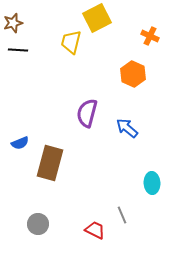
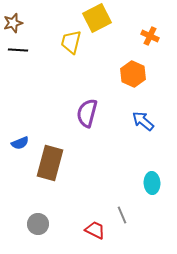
blue arrow: moved 16 px right, 7 px up
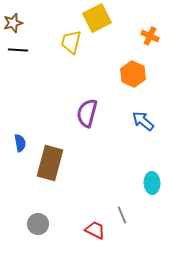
blue semicircle: rotated 78 degrees counterclockwise
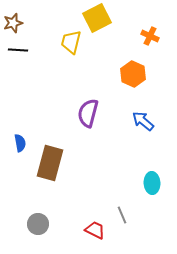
purple semicircle: moved 1 px right
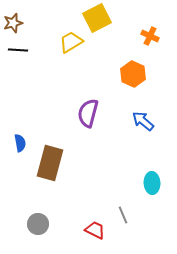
yellow trapezoid: rotated 45 degrees clockwise
gray line: moved 1 px right
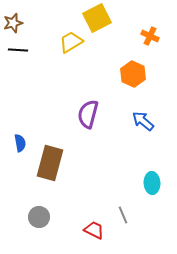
purple semicircle: moved 1 px down
gray circle: moved 1 px right, 7 px up
red trapezoid: moved 1 px left
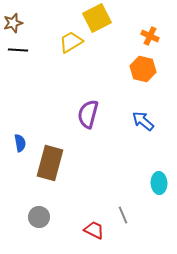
orange hexagon: moved 10 px right, 5 px up; rotated 10 degrees counterclockwise
cyan ellipse: moved 7 px right
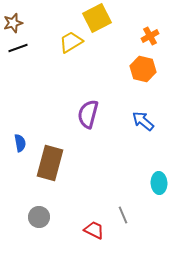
orange cross: rotated 36 degrees clockwise
black line: moved 2 px up; rotated 24 degrees counterclockwise
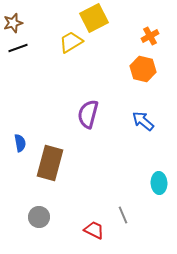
yellow square: moved 3 px left
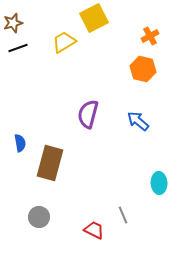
yellow trapezoid: moved 7 px left
blue arrow: moved 5 px left
